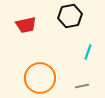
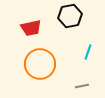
red trapezoid: moved 5 px right, 3 px down
orange circle: moved 14 px up
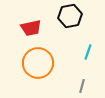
orange circle: moved 2 px left, 1 px up
gray line: rotated 64 degrees counterclockwise
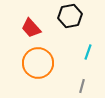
red trapezoid: rotated 60 degrees clockwise
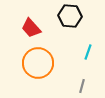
black hexagon: rotated 15 degrees clockwise
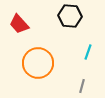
red trapezoid: moved 12 px left, 4 px up
